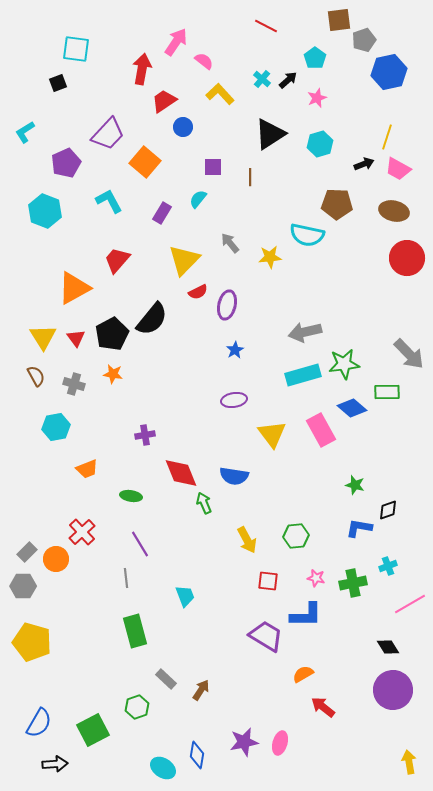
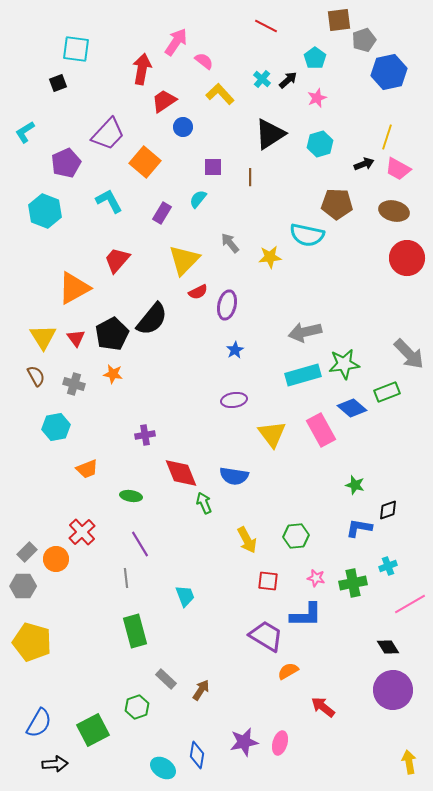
green rectangle at (387, 392): rotated 20 degrees counterclockwise
orange semicircle at (303, 674): moved 15 px left, 3 px up
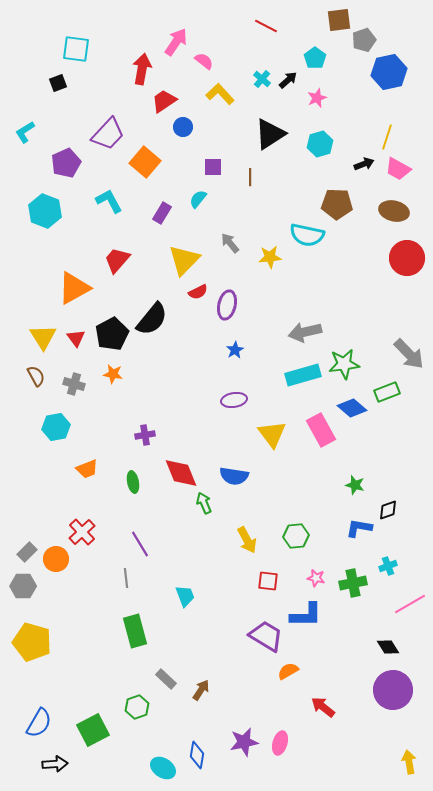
green ellipse at (131, 496): moved 2 px right, 14 px up; rotated 70 degrees clockwise
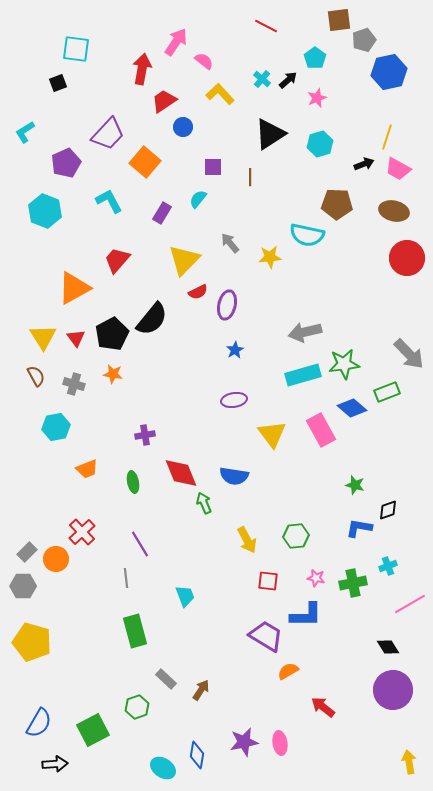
pink ellipse at (280, 743): rotated 25 degrees counterclockwise
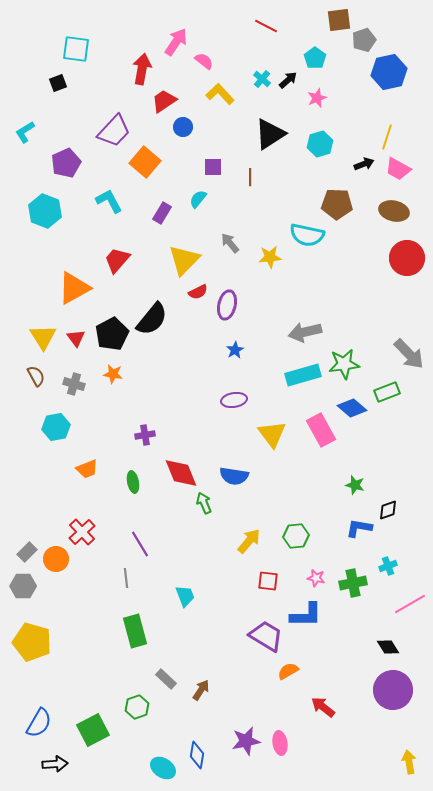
purple trapezoid at (108, 134): moved 6 px right, 3 px up
yellow arrow at (247, 540): moved 2 px right, 1 px down; rotated 112 degrees counterclockwise
purple star at (244, 742): moved 2 px right, 1 px up
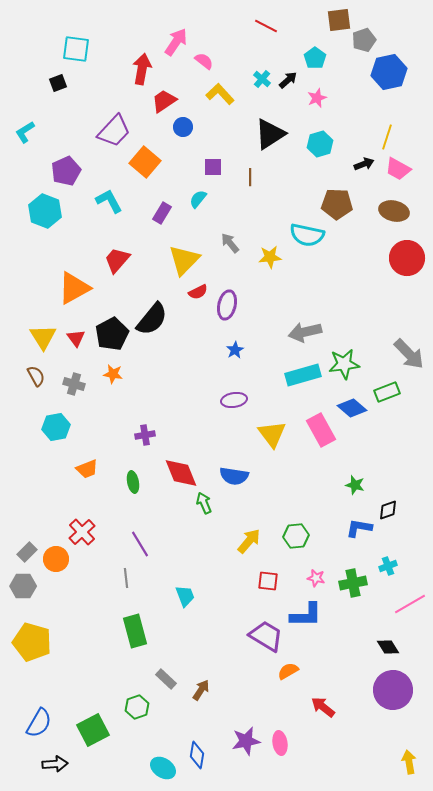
purple pentagon at (66, 163): moved 8 px down
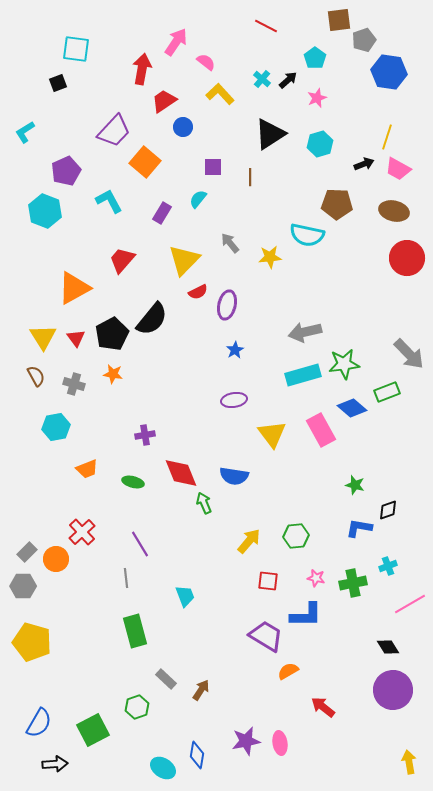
pink semicircle at (204, 61): moved 2 px right, 1 px down
blue hexagon at (389, 72): rotated 20 degrees clockwise
red trapezoid at (117, 260): moved 5 px right
green ellipse at (133, 482): rotated 65 degrees counterclockwise
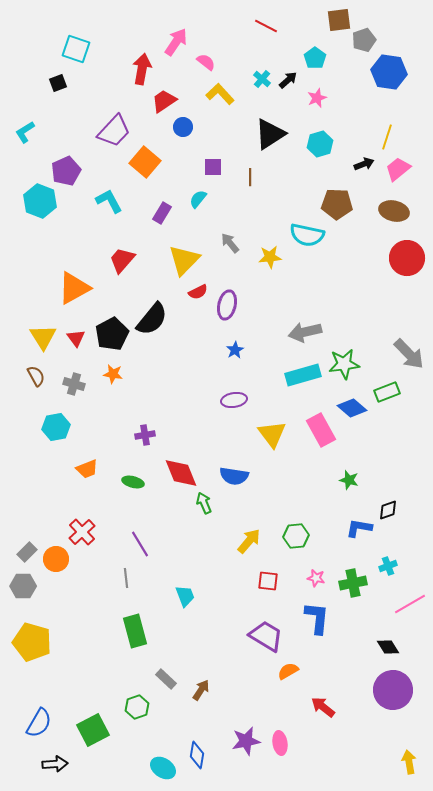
cyan square at (76, 49): rotated 12 degrees clockwise
pink trapezoid at (398, 169): rotated 112 degrees clockwise
cyan hexagon at (45, 211): moved 5 px left, 10 px up
green star at (355, 485): moved 6 px left, 5 px up
blue L-shape at (306, 615): moved 11 px right, 3 px down; rotated 84 degrees counterclockwise
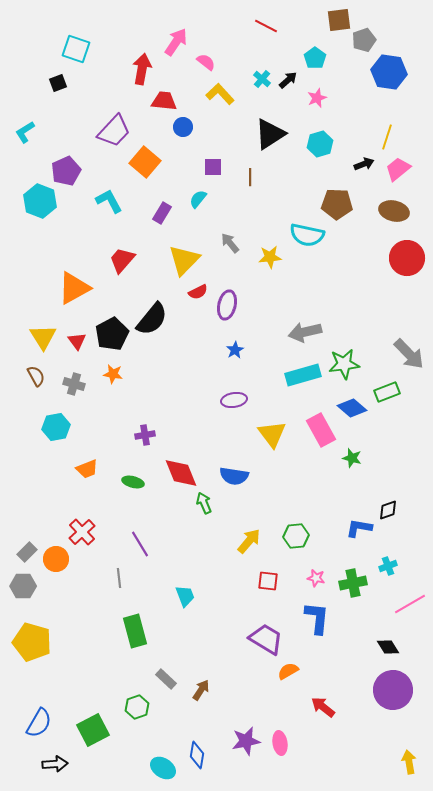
red trapezoid at (164, 101): rotated 40 degrees clockwise
red triangle at (76, 338): moved 1 px right, 3 px down
green star at (349, 480): moved 3 px right, 22 px up
gray line at (126, 578): moved 7 px left
purple trapezoid at (266, 636): moved 3 px down
